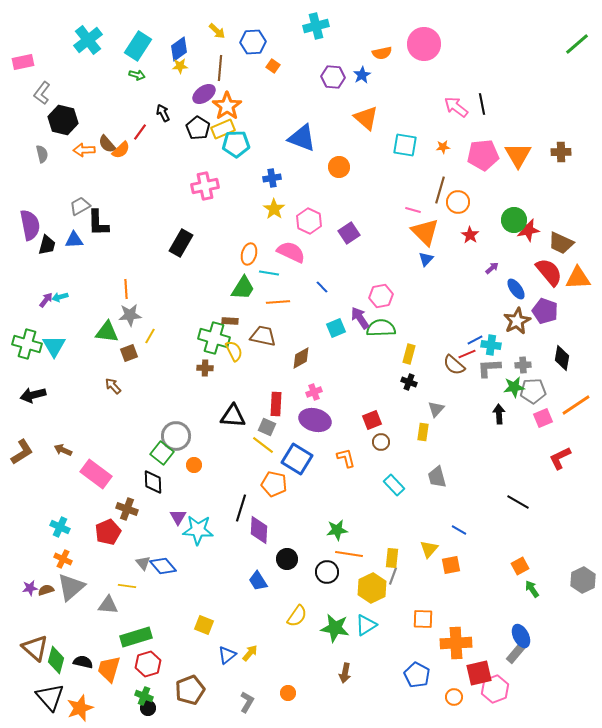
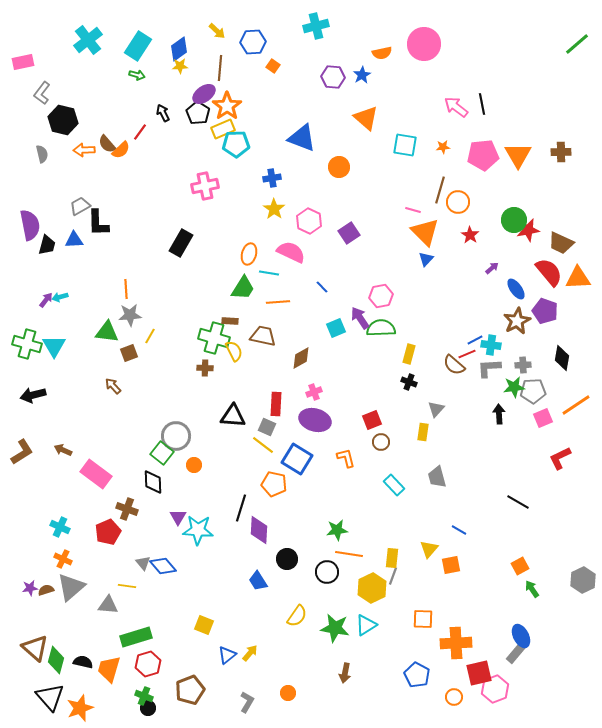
black pentagon at (198, 128): moved 15 px up
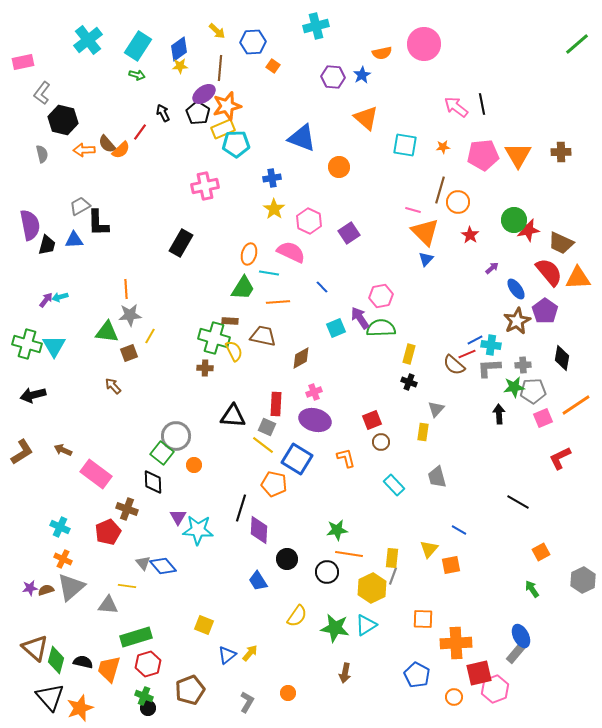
orange star at (227, 106): rotated 20 degrees clockwise
purple pentagon at (545, 311): rotated 15 degrees clockwise
orange square at (520, 566): moved 21 px right, 14 px up
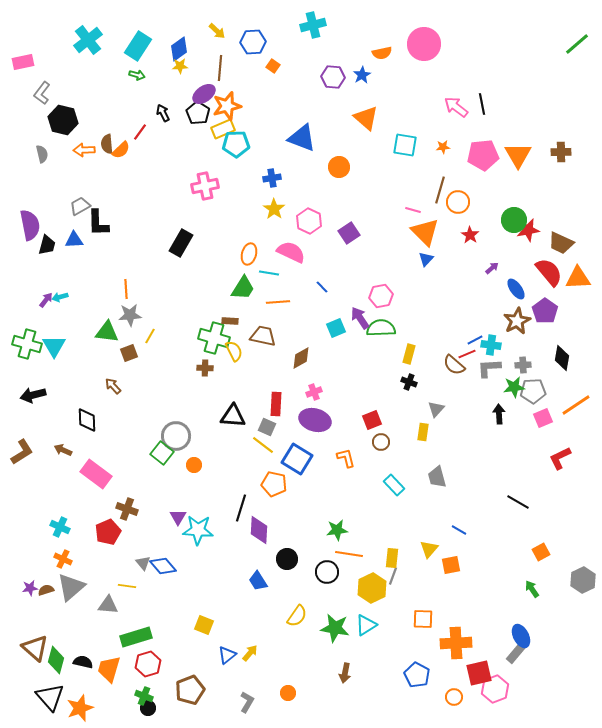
cyan cross at (316, 26): moved 3 px left, 1 px up
brown semicircle at (107, 144): rotated 36 degrees clockwise
black diamond at (153, 482): moved 66 px left, 62 px up
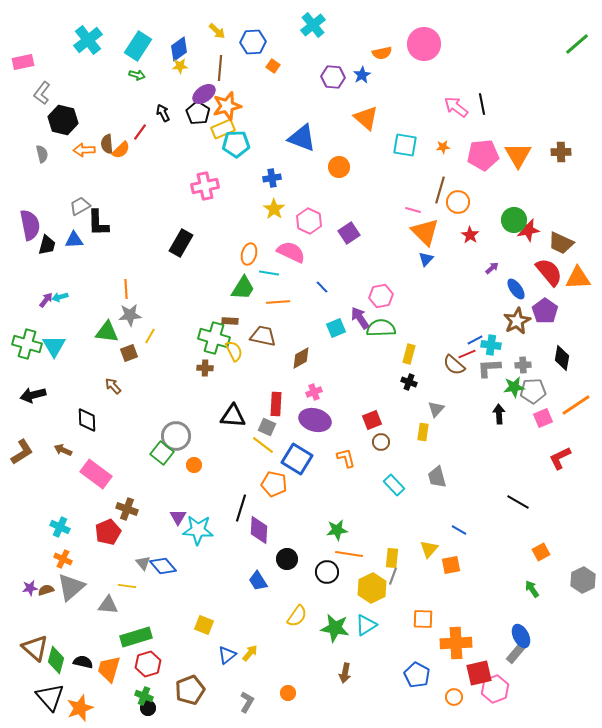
cyan cross at (313, 25): rotated 25 degrees counterclockwise
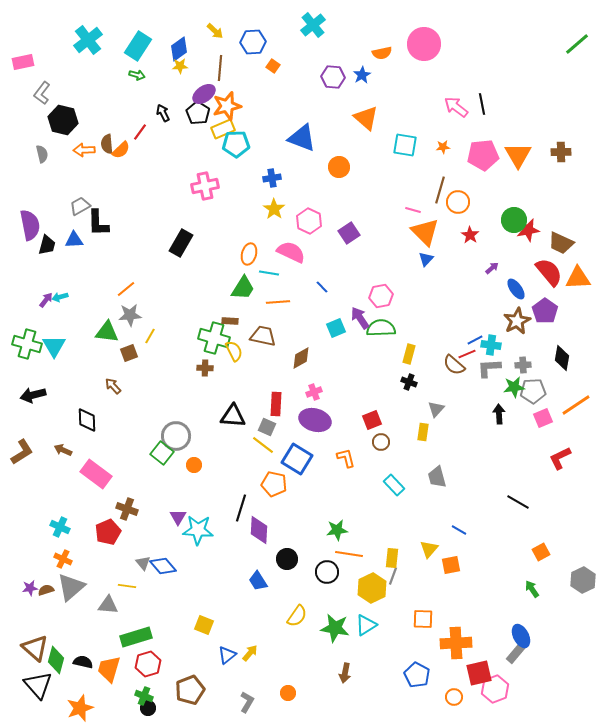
yellow arrow at (217, 31): moved 2 px left
orange line at (126, 289): rotated 54 degrees clockwise
black triangle at (50, 697): moved 12 px left, 12 px up
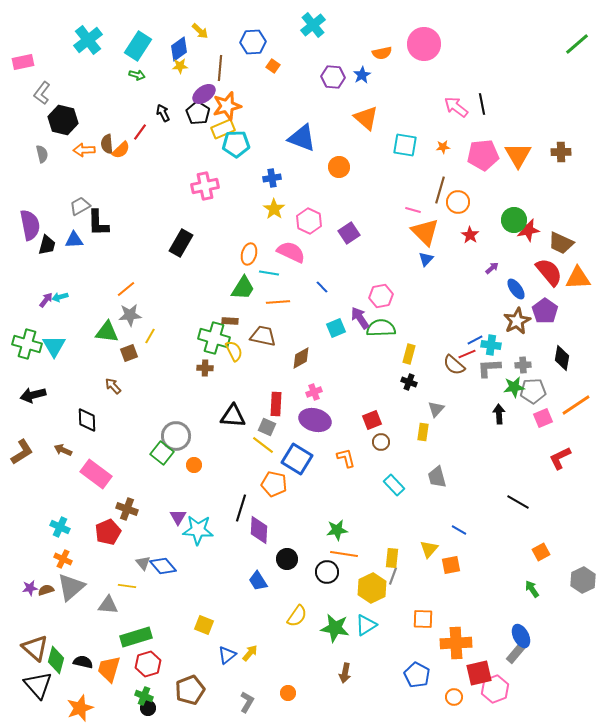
yellow arrow at (215, 31): moved 15 px left
orange line at (349, 554): moved 5 px left
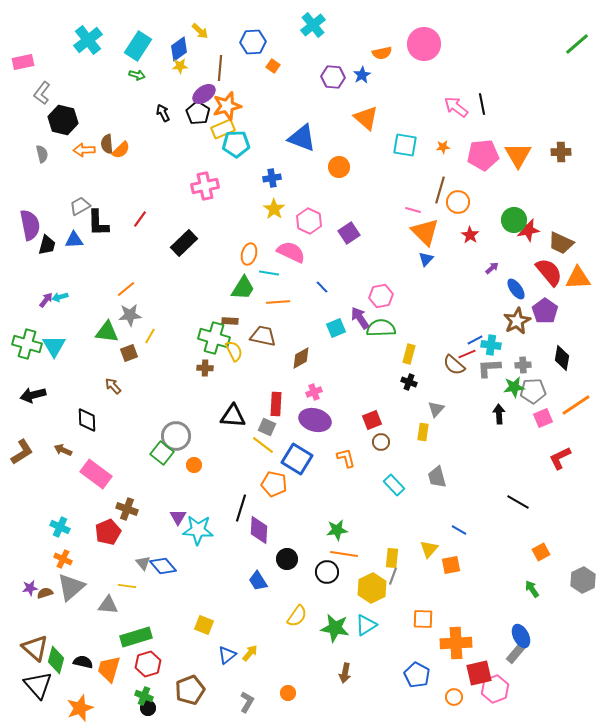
red line at (140, 132): moved 87 px down
black rectangle at (181, 243): moved 3 px right; rotated 16 degrees clockwise
brown semicircle at (46, 590): moved 1 px left, 3 px down
